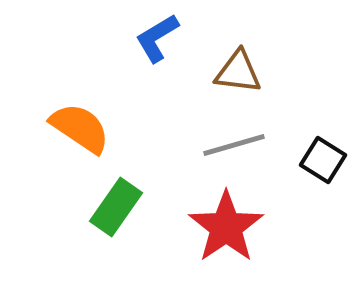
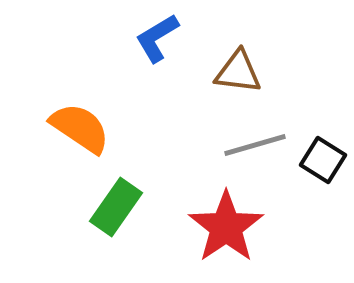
gray line: moved 21 px right
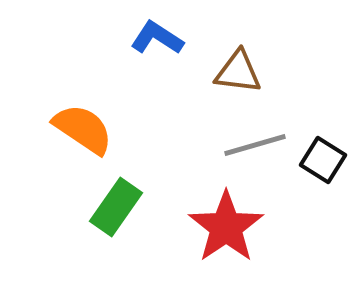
blue L-shape: rotated 64 degrees clockwise
orange semicircle: moved 3 px right, 1 px down
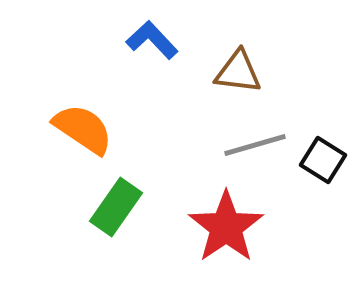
blue L-shape: moved 5 px left, 2 px down; rotated 14 degrees clockwise
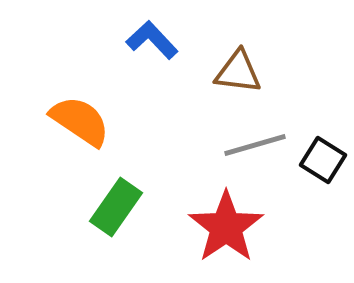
orange semicircle: moved 3 px left, 8 px up
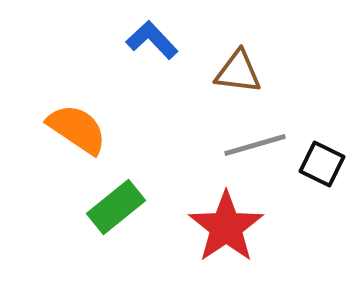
orange semicircle: moved 3 px left, 8 px down
black square: moved 1 px left, 4 px down; rotated 6 degrees counterclockwise
green rectangle: rotated 16 degrees clockwise
